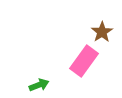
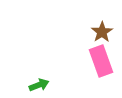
pink rectangle: moved 17 px right; rotated 56 degrees counterclockwise
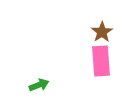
pink rectangle: rotated 16 degrees clockwise
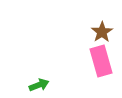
pink rectangle: rotated 12 degrees counterclockwise
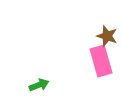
brown star: moved 5 px right, 4 px down; rotated 20 degrees counterclockwise
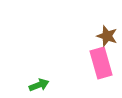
pink rectangle: moved 2 px down
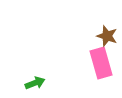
green arrow: moved 4 px left, 2 px up
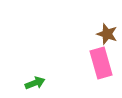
brown star: moved 2 px up
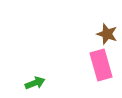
pink rectangle: moved 2 px down
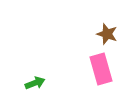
pink rectangle: moved 4 px down
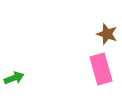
green arrow: moved 21 px left, 5 px up
